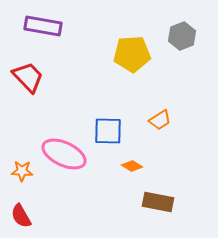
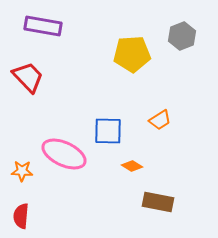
red semicircle: rotated 35 degrees clockwise
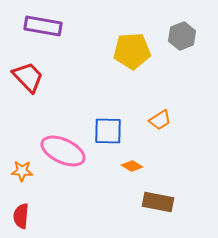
yellow pentagon: moved 3 px up
pink ellipse: moved 1 px left, 3 px up
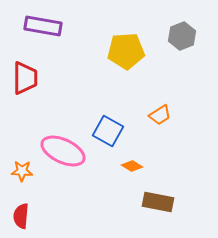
yellow pentagon: moved 6 px left
red trapezoid: moved 3 px left, 1 px down; rotated 44 degrees clockwise
orange trapezoid: moved 5 px up
blue square: rotated 28 degrees clockwise
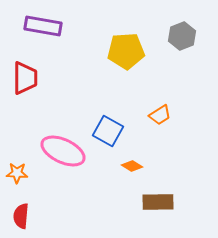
orange star: moved 5 px left, 2 px down
brown rectangle: rotated 12 degrees counterclockwise
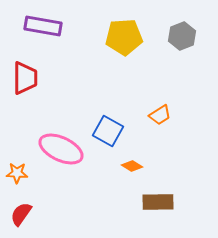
yellow pentagon: moved 2 px left, 14 px up
pink ellipse: moved 2 px left, 2 px up
red semicircle: moved 2 px up; rotated 30 degrees clockwise
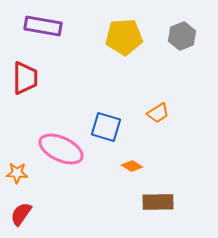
orange trapezoid: moved 2 px left, 2 px up
blue square: moved 2 px left, 4 px up; rotated 12 degrees counterclockwise
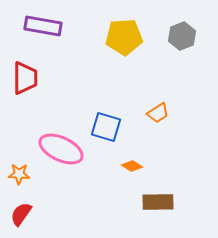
orange star: moved 2 px right, 1 px down
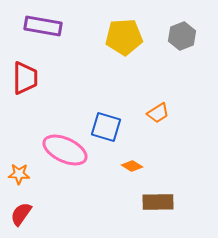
pink ellipse: moved 4 px right, 1 px down
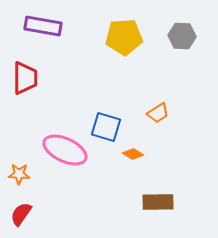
gray hexagon: rotated 24 degrees clockwise
orange diamond: moved 1 px right, 12 px up
